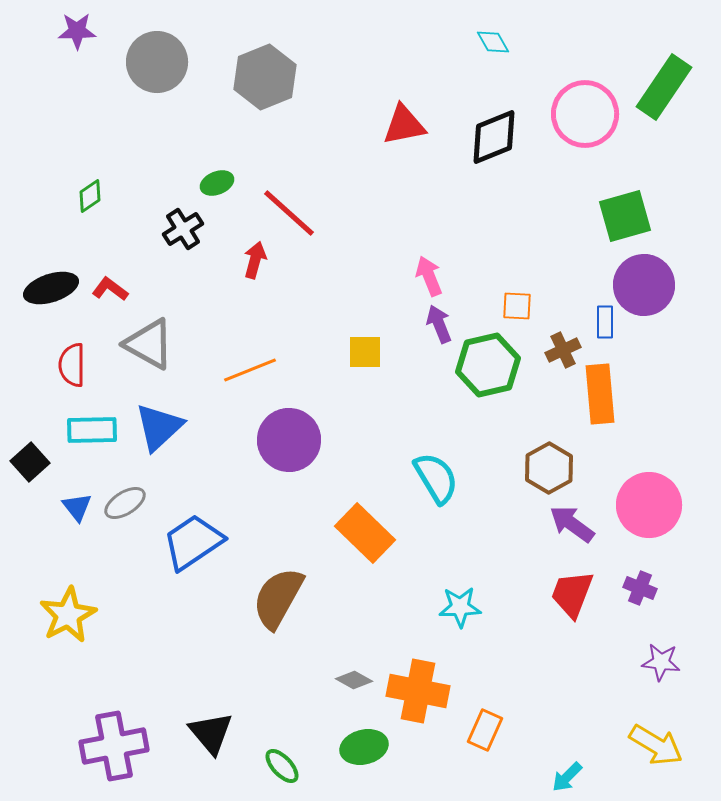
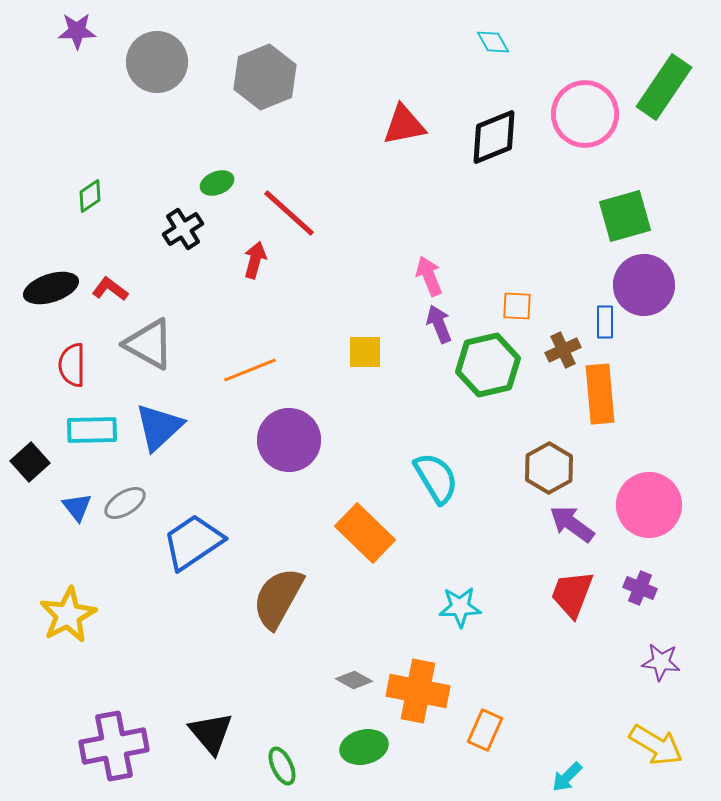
green ellipse at (282, 766): rotated 18 degrees clockwise
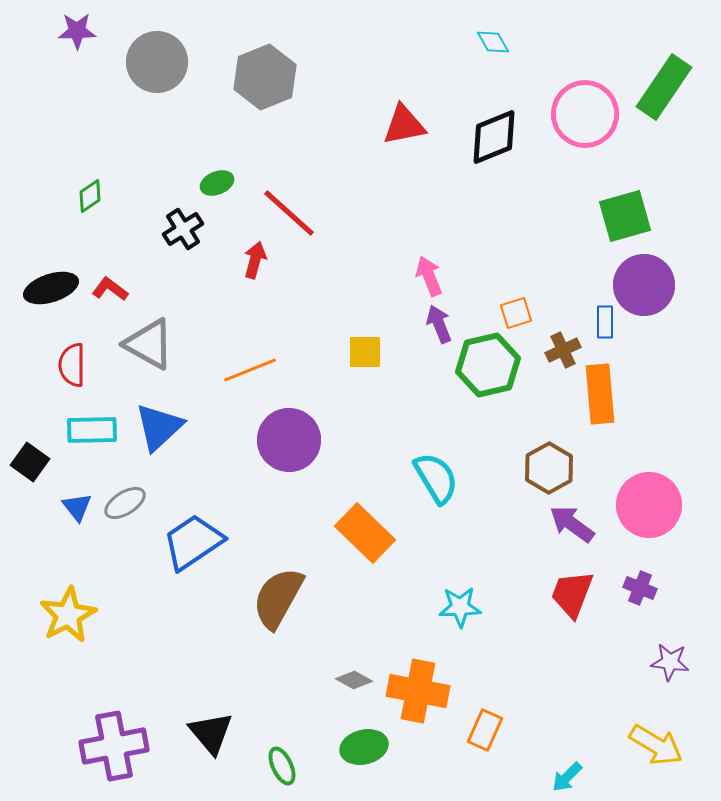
orange square at (517, 306): moved 1 px left, 7 px down; rotated 20 degrees counterclockwise
black square at (30, 462): rotated 12 degrees counterclockwise
purple star at (661, 662): moved 9 px right
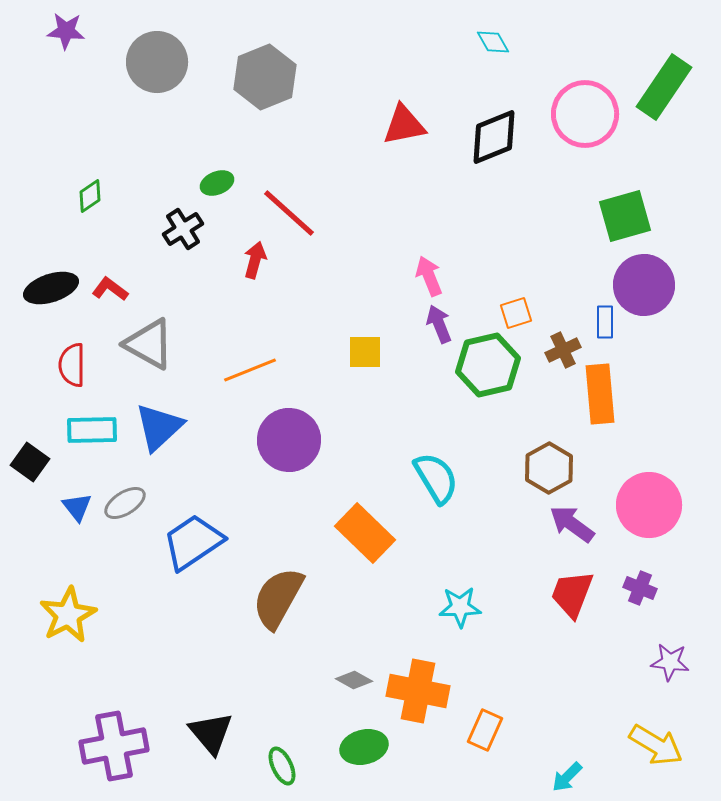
purple star at (77, 31): moved 11 px left; rotated 6 degrees clockwise
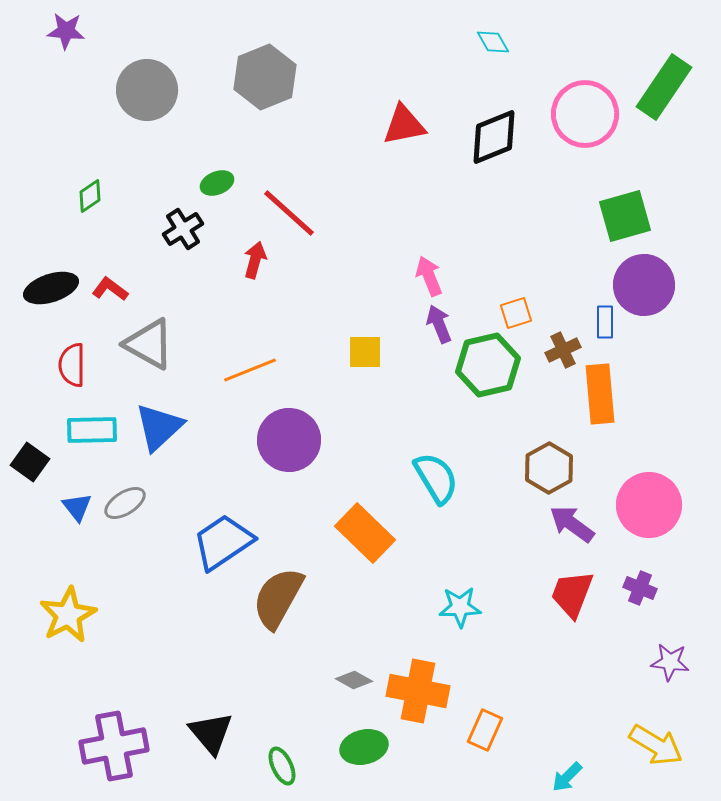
gray circle at (157, 62): moved 10 px left, 28 px down
blue trapezoid at (193, 542): moved 30 px right
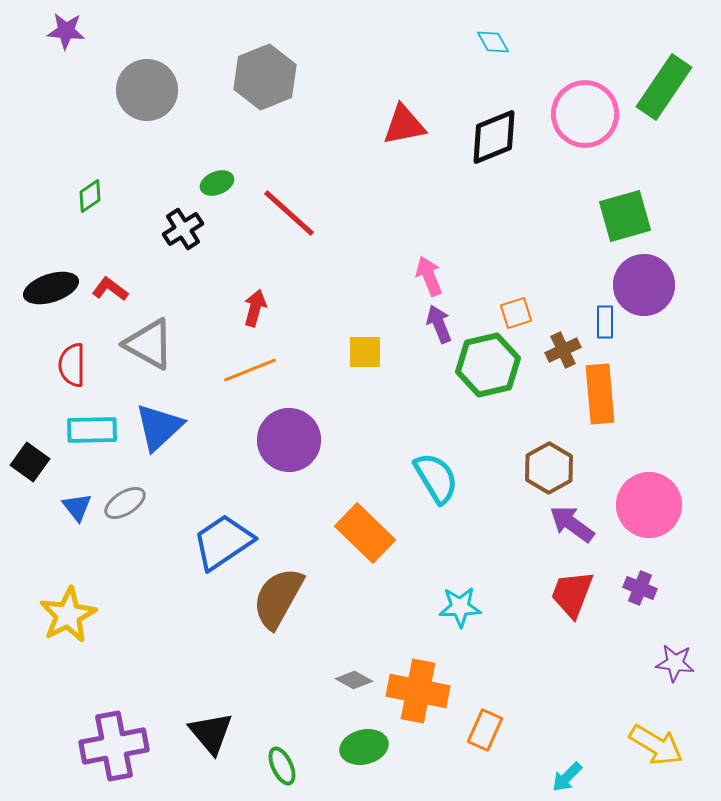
red arrow at (255, 260): moved 48 px down
purple star at (670, 662): moved 5 px right, 1 px down
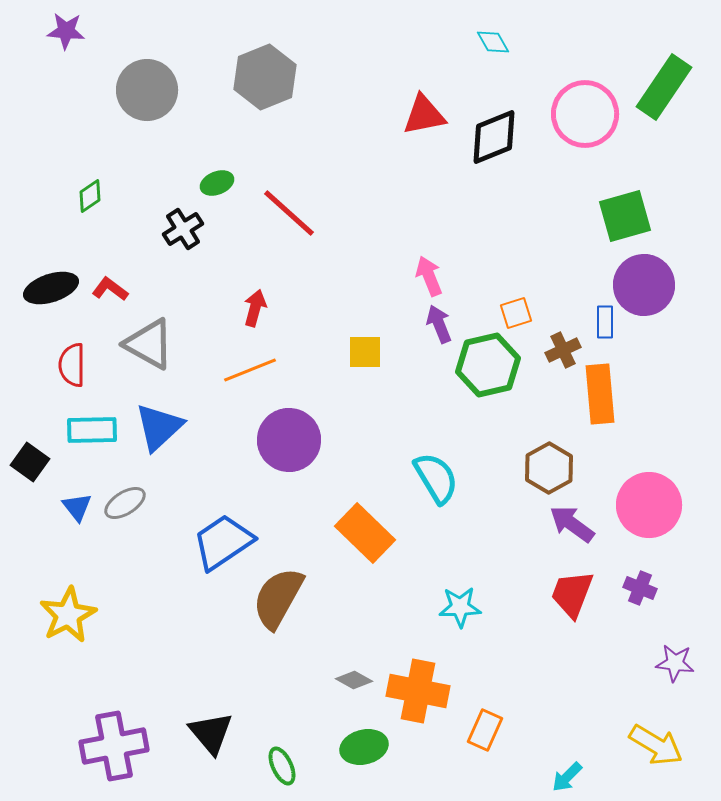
red triangle at (404, 125): moved 20 px right, 10 px up
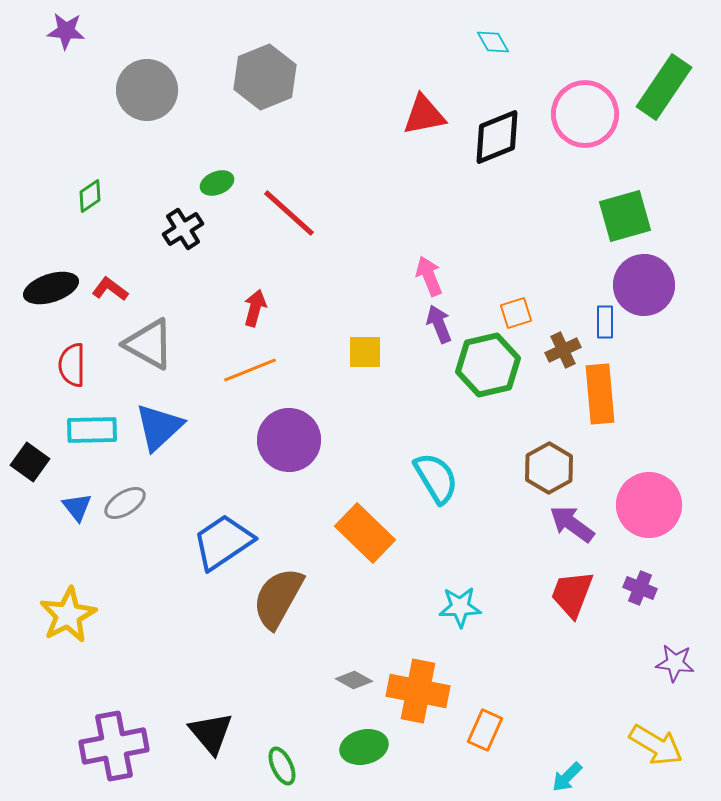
black diamond at (494, 137): moved 3 px right
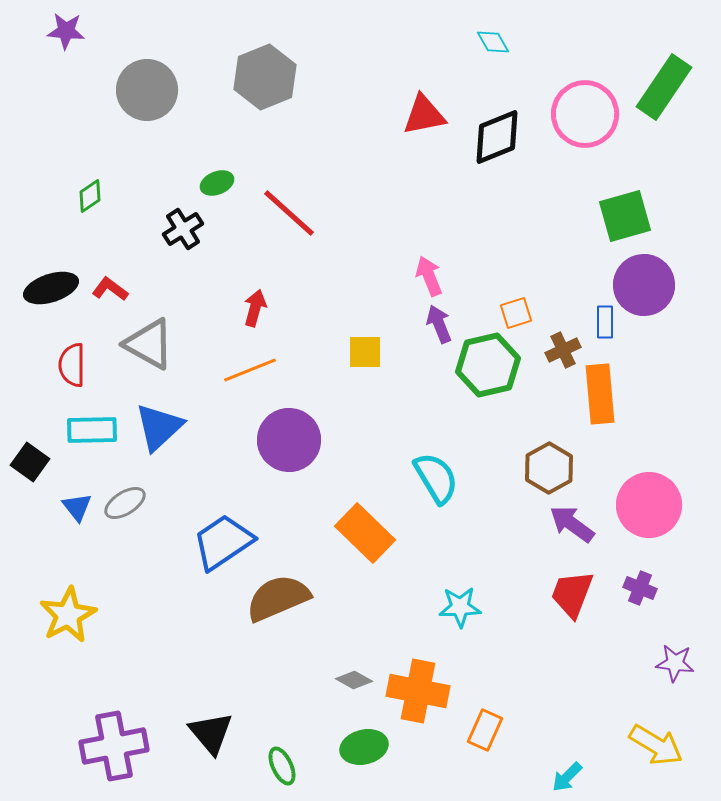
brown semicircle at (278, 598): rotated 38 degrees clockwise
